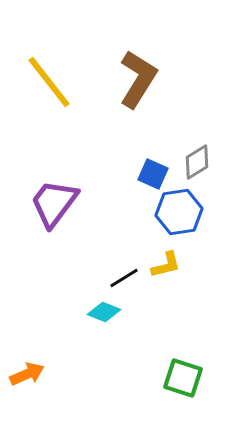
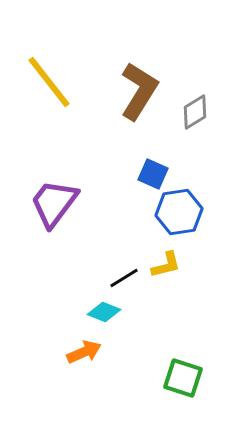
brown L-shape: moved 1 px right, 12 px down
gray diamond: moved 2 px left, 50 px up
orange arrow: moved 57 px right, 22 px up
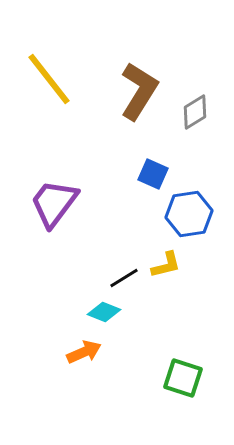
yellow line: moved 3 px up
blue hexagon: moved 10 px right, 2 px down
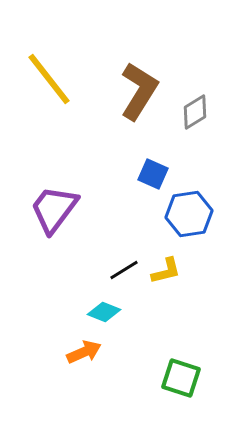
purple trapezoid: moved 6 px down
yellow L-shape: moved 6 px down
black line: moved 8 px up
green square: moved 2 px left
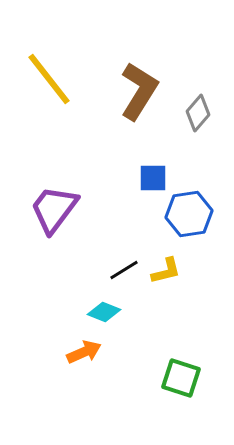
gray diamond: moved 3 px right, 1 px down; rotated 18 degrees counterclockwise
blue square: moved 4 px down; rotated 24 degrees counterclockwise
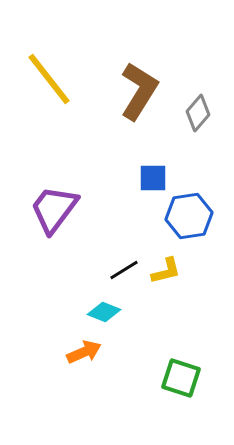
blue hexagon: moved 2 px down
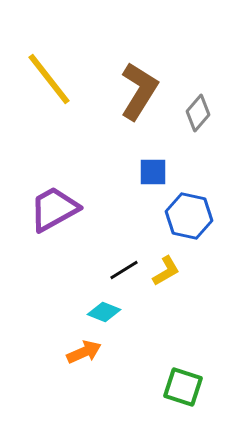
blue square: moved 6 px up
purple trapezoid: rotated 24 degrees clockwise
blue hexagon: rotated 21 degrees clockwise
yellow L-shape: rotated 16 degrees counterclockwise
green square: moved 2 px right, 9 px down
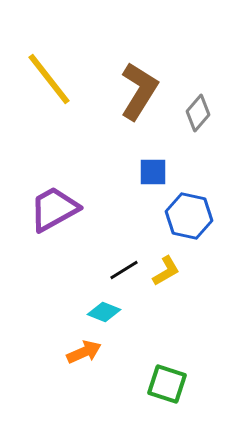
green square: moved 16 px left, 3 px up
